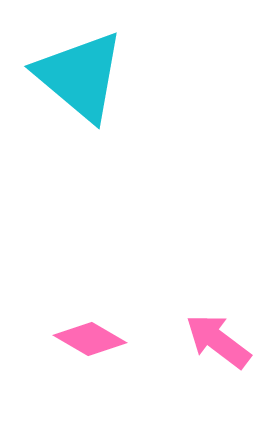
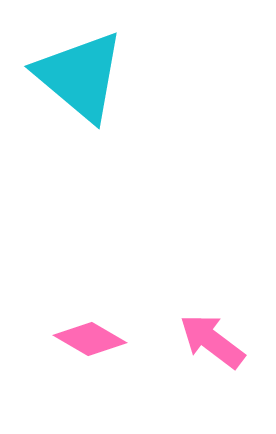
pink arrow: moved 6 px left
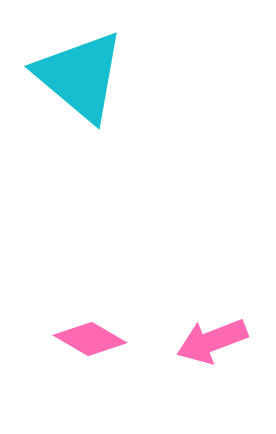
pink arrow: rotated 58 degrees counterclockwise
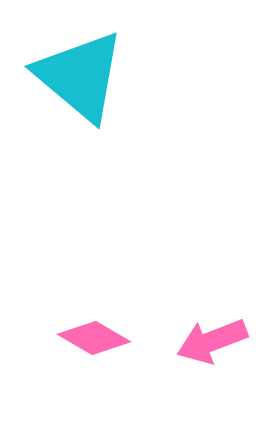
pink diamond: moved 4 px right, 1 px up
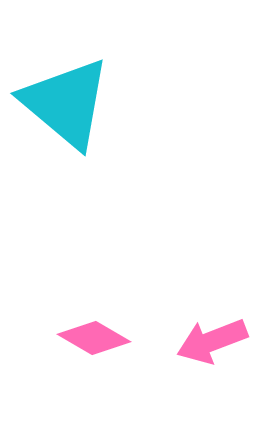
cyan triangle: moved 14 px left, 27 px down
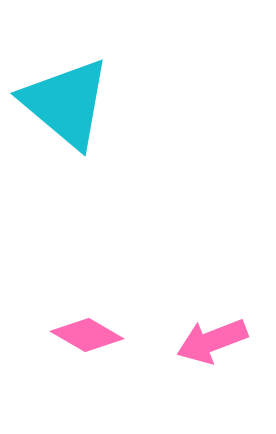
pink diamond: moved 7 px left, 3 px up
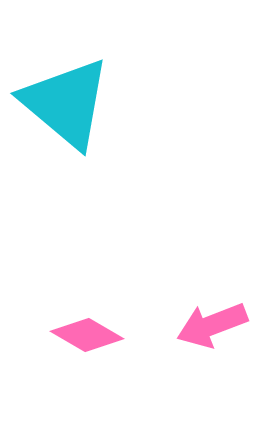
pink arrow: moved 16 px up
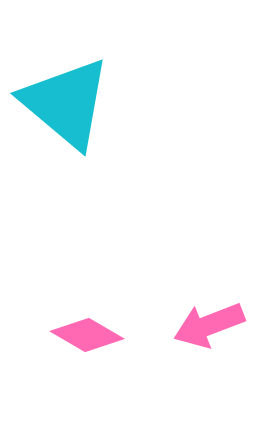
pink arrow: moved 3 px left
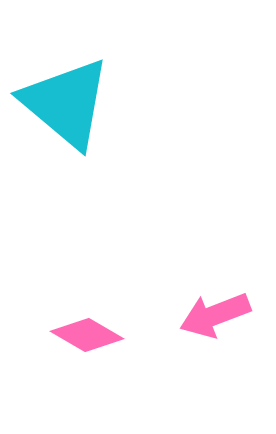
pink arrow: moved 6 px right, 10 px up
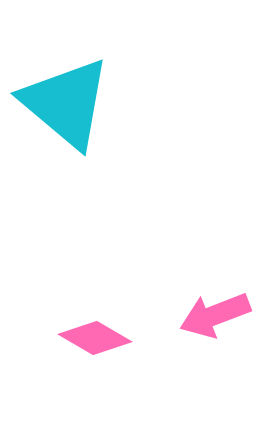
pink diamond: moved 8 px right, 3 px down
